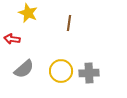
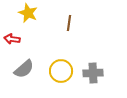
gray cross: moved 4 px right
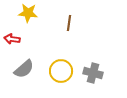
yellow star: rotated 18 degrees counterclockwise
gray cross: rotated 18 degrees clockwise
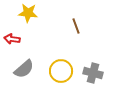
brown line: moved 7 px right, 3 px down; rotated 28 degrees counterclockwise
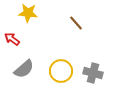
brown line: moved 3 px up; rotated 21 degrees counterclockwise
red arrow: rotated 28 degrees clockwise
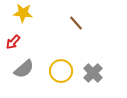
yellow star: moved 5 px left
red arrow: moved 1 px right, 3 px down; rotated 84 degrees counterclockwise
gray cross: rotated 30 degrees clockwise
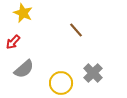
yellow star: rotated 18 degrees clockwise
brown line: moved 7 px down
yellow circle: moved 12 px down
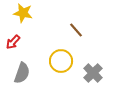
yellow star: rotated 12 degrees counterclockwise
gray semicircle: moved 2 px left, 4 px down; rotated 30 degrees counterclockwise
yellow circle: moved 22 px up
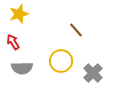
yellow star: moved 4 px left, 1 px down; rotated 30 degrees counterclockwise
red arrow: rotated 105 degrees clockwise
gray semicircle: moved 5 px up; rotated 70 degrees clockwise
